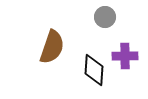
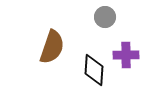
purple cross: moved 1 px right, 1 px up
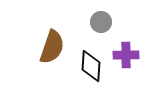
gray circle: moved 4 px left, 5 px down
black diamond: moved 3 px left, 4 px up
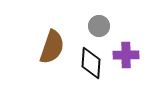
gray circle: moved 2 px left, 4 px down
black diamond: moved 3 px up
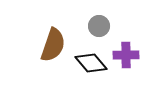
brown semicircle: moved 1 px right, 2 px up
black diamond: rotated 44 degrees counterclockwise
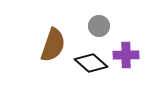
black diamond: rotated 8 degrees counterclockwise
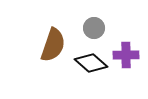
gray circle: moved 5 px left, 2 px down
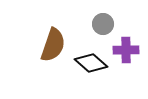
gray circle: moved 9 px right, 4 px up
purple cross: moved 5 px up
